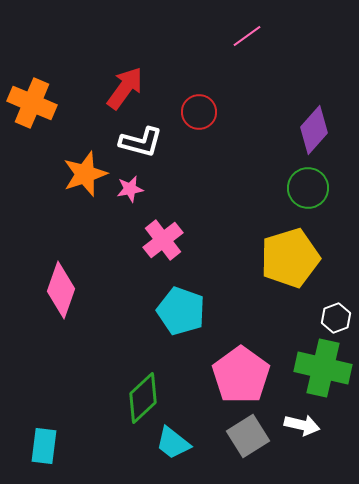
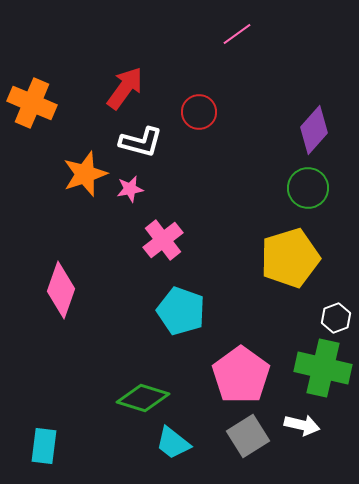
pink line: moved 10 px left, 2 px up
green diamond: rotated 60 degrees clockwise
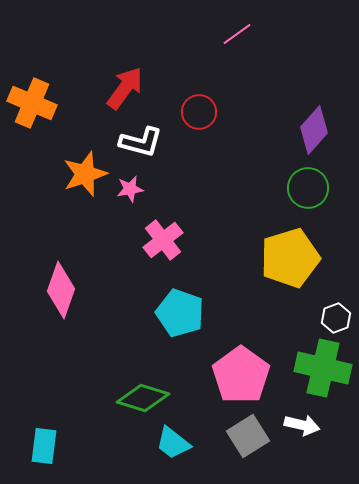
cyan pentagon: moved 1 px left, 2 px down
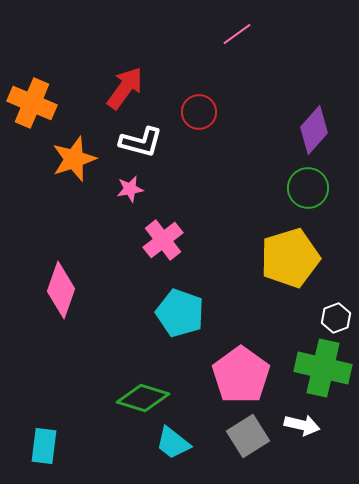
orange star: moved 11 px left, 15 px up
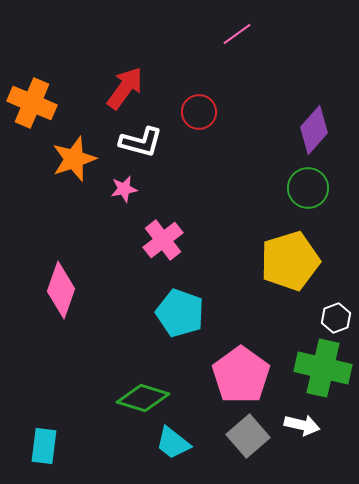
pink star: moved 6 px left
yellow pentagon: moved 3 px down
gray square: rotated 9 degrees counterclockwise
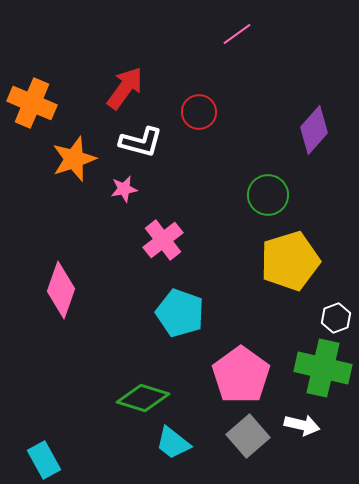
green circle: moved 40 px left, 7 px down
cyan rectangle: moved 14 px down; rotated 36 degrees counterclockwise
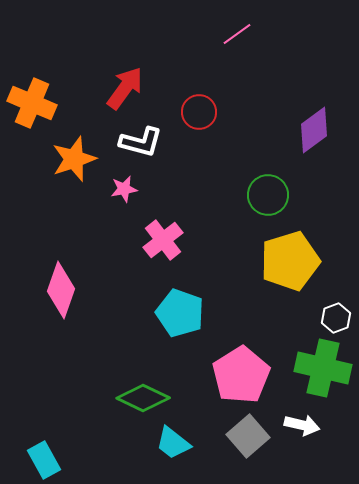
purple diamond: rotated 12 degrees clockwise
pink pentagon: rotated 4 degrees clockwise
green diamond: rotated 9 degrees clockwise
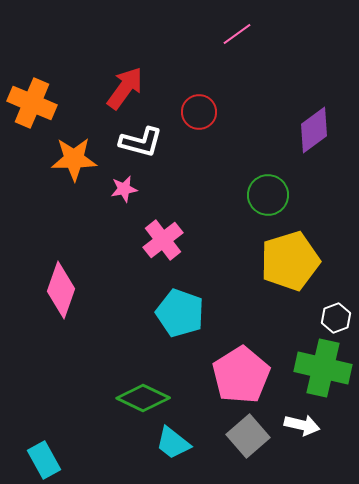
orange star: rotated 18 degrees clockwise
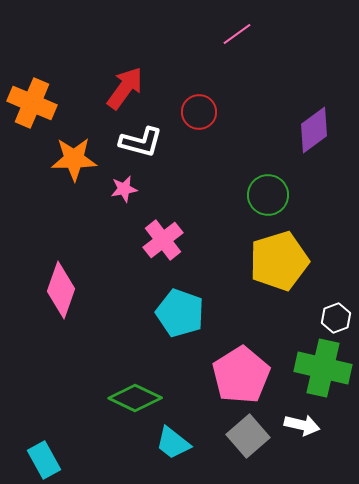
yellow pentagon: moved 11 px left
green diamond: moved 8 px left
